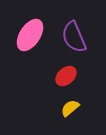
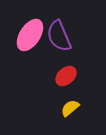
purple semicircle: moved 15 px left, 1 px up
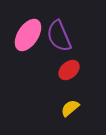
pink ellipse: moved 2 px left
red ellipse: moved 3 px right, 6 px up
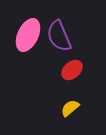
pink ellipse: rotated 8 degrees counterclockwise
red ellipse: moved 3 px right
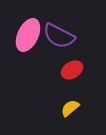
purple semicircle: rotated 40 degrees counterclockwise
red ellipse: rotated 10 degrees clockwise
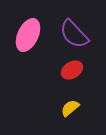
purple semicircle: moved 15 px right, 2 px up; rotated 20 degrees clockwise
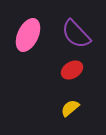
purple semicircle: moved 2 px right
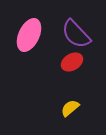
pink ellipse: moved 1 px right
red ellipse: moved 8 px up
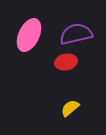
purple semicircle: rotated 120 degrees clockwise
red ellipse: moved 6 px left; rotated 20 degrees clockwise
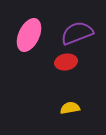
purple semicircle: moved 1 px right, 1 px up; rotated 8 degrees counterclockwise
yellow semicircle: rotated 30 degrees clockwise
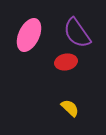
purple semicircle: rotated 104 degrees counterclockwise
yellow semicircle: rotated 54 degrees clockwise
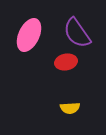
yellow semicircle: rotated 132 degrees clockwise
